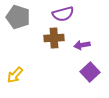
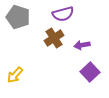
brown cross: rotated 30 degrees counterclockwise
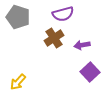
yellow arrow: moved 3 px right, 7 px down
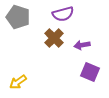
brown cross: rotated 12 degrees counterclockwise
purple square: rotated 24 degrees counterclockwise
yellow arrow: rotated 12 degrees clockwise
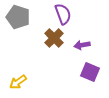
purple semicircle: rotated 95 degrees counterclockwise
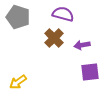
purple semicircle: rotated 55 degrees counterclockwise
purple square: rotated 30 degrees counterclockwise
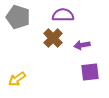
purple semicircle: moved 1 px down; rotated 15 degrees counterclockwise
brown cross: moved 1 px left
yellow arrow: moved 1 px left, 3 px up
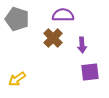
gray pentagon: moved 1 px left, 2 px down
purple arrow: rotated 84 degrees counterclockwise
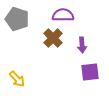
yellow arrow: rotated 96 degrees counterclockwise
